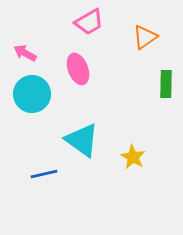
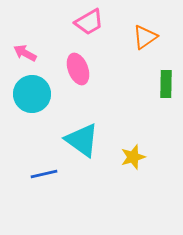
yellow star: rotated 25 degrees clockwise
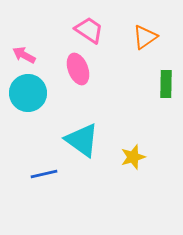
pink trapezoid: moved 8 px down; rotated 116 degrees counterclockwise
pink arrow: moved 1 px left, 2 px down
cyan circle: moved 4 px left, 1 px up
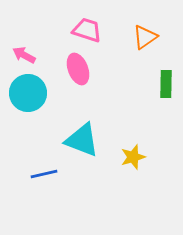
pink trapezoid: moved 2 px left; rotated 16 degrees counterclockwise
cyan triangle: rotated 15 degrees counterclockwise
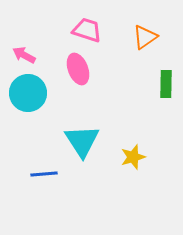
cyan triangle: moved 1 px down; rotated 36 degrees clockwise
blue line: rotated 8 degrees clockwise
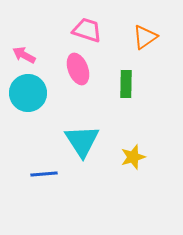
green rectangle: moved 40 px left
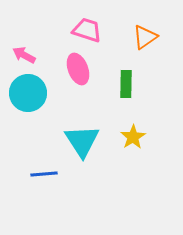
yellow star: moved 20 px up; rotated 15 degrees counterclockwise
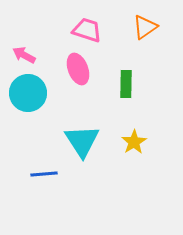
orange triangle: moved 10 px up
yellow star: moved 1 px right, 5 px down
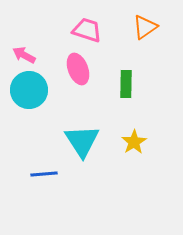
cyan circle: moved 1 px right, 3 px up
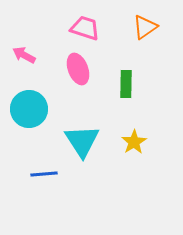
pink trapezoid: moved 2 px left, 2 px up
cyan circle: moved 19 px down
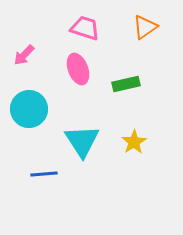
pink arrow: rotated 75 degrees counterclockwise
green rectangle: rotated 76 degrees clockwise
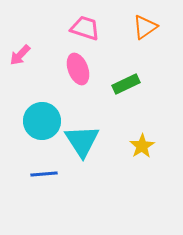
pink arrow: moved 4 px left
green rectangle: rotated 12 degrees counterclockwise
cyan circle: moved 13 px right, 12 px down
yellow star: moved 8 px right, 4 px down
